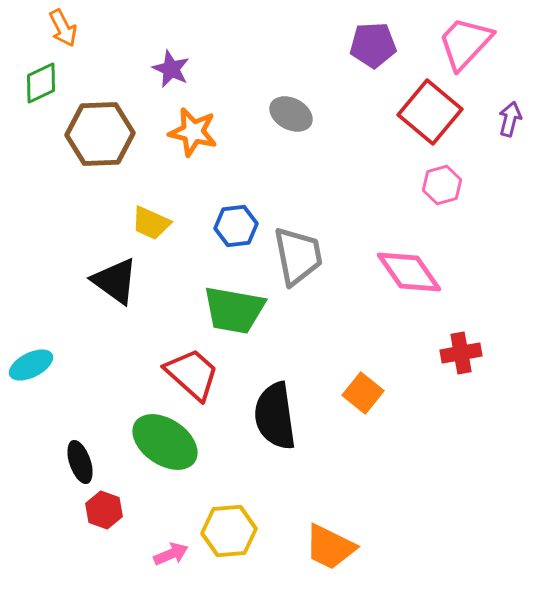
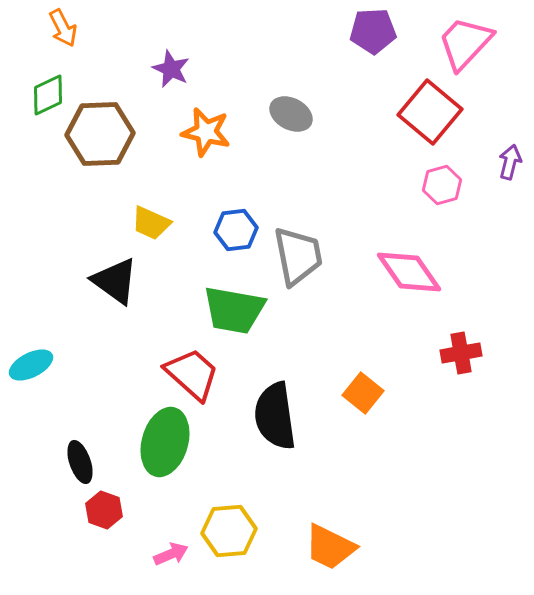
purple pentagon: moved 14 px up
green diamond: moved 7 px right, 12 px down
purple arrow: moved 43 px down
orange star: moved 13 px right
blue hexagon: moved 4 px down
green ellipse: rotated 72 degrees clockwise
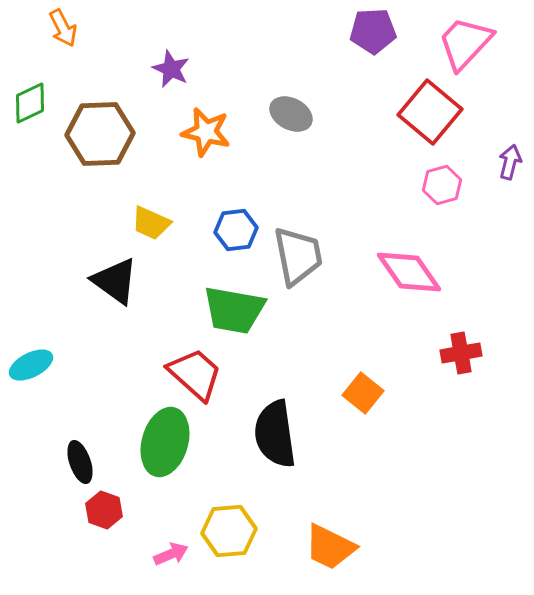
green diamond: moved 18 px left, 8 px down
red trapezoid: moved 3 px right
black semicircle: moved 18 px down
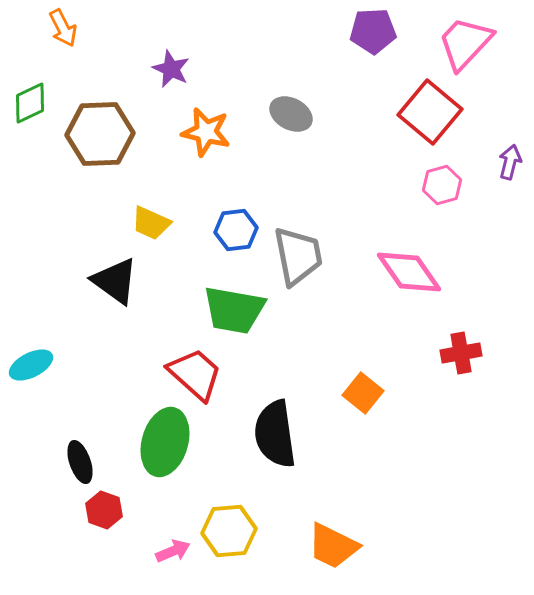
orange trapezoid: moved 3 px right, 1 px up
pink arrow: moved 2 px right, 3 px up
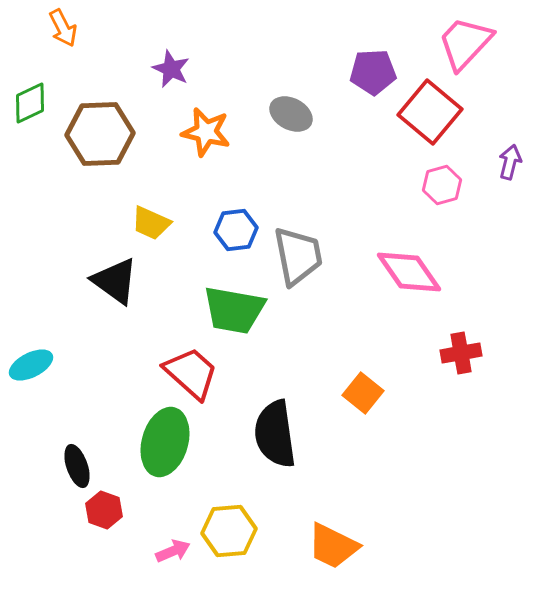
purple pentagon: moved 41 px down
red trapezoid: moved 4 px left, 1 px up
black ellipse: moved 3 px left, 4 px down
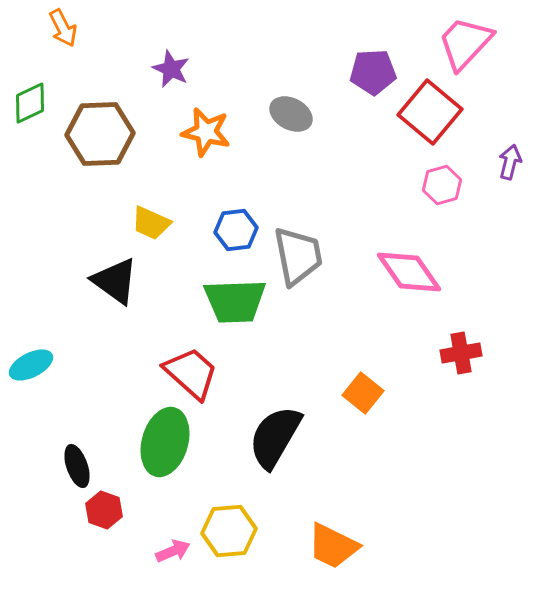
green trapezoid: moved 1 px right, 9 px up; rotated 12 degrees counterclockwise
black semicircle: moved 3 px down; rotated 38 degrees clockwise
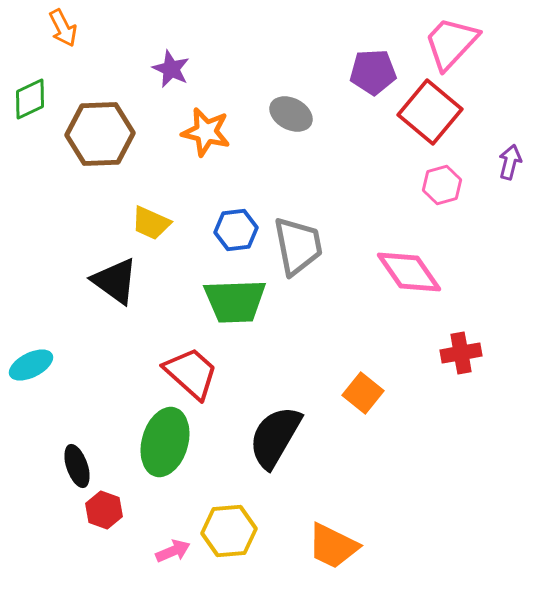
pink trapezoid: moved 14 px left
green diamond: moved 4 px up
gray trapezoid: moved 10 px up
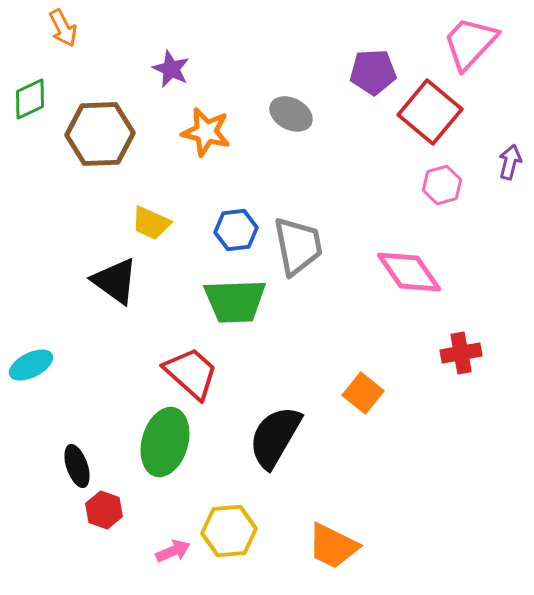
pink trapezoid: moved 19 px right
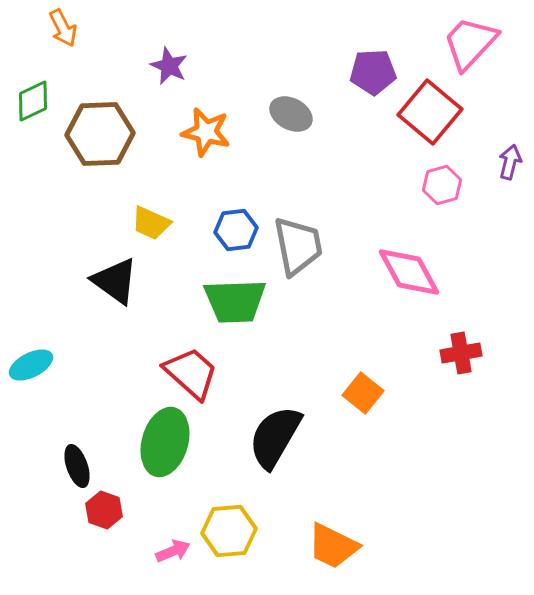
purple star: moved 2 px left, 3 px up
green diamond: moved 3 px right, 2 px down
pink diamond: rotated 6 degrees clockwise
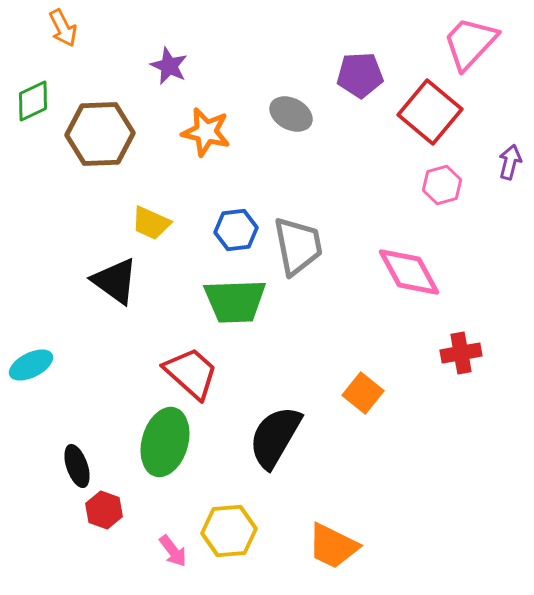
purple pentagon: moved 13 px left, 3 px down
pink arrow: rotated 76 degrees clockwise
